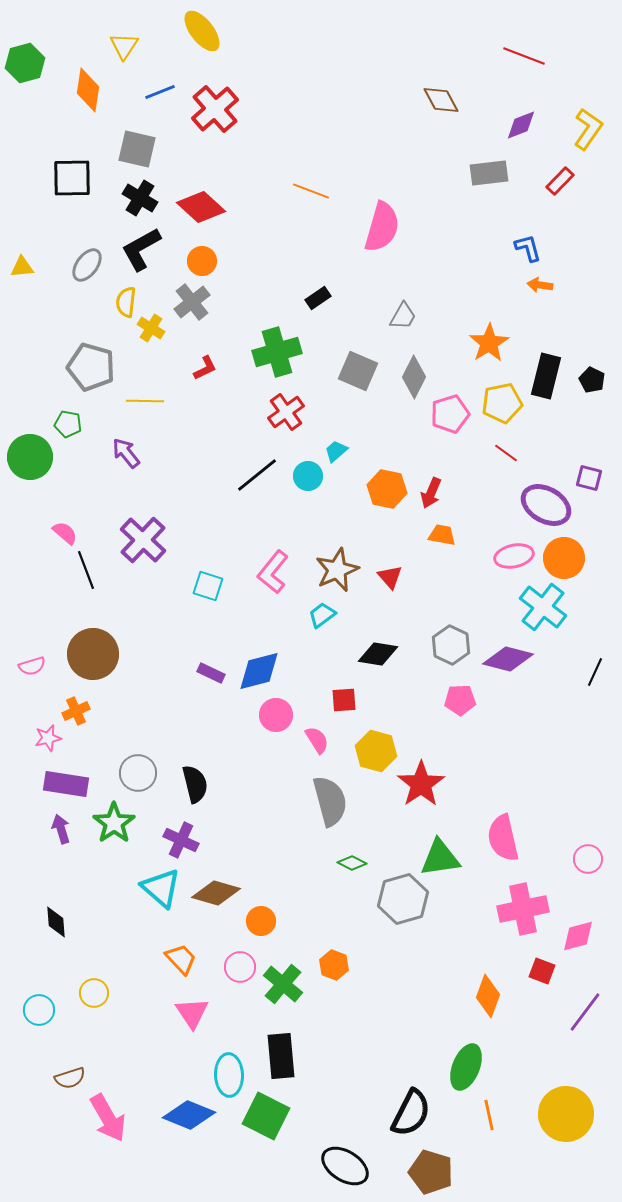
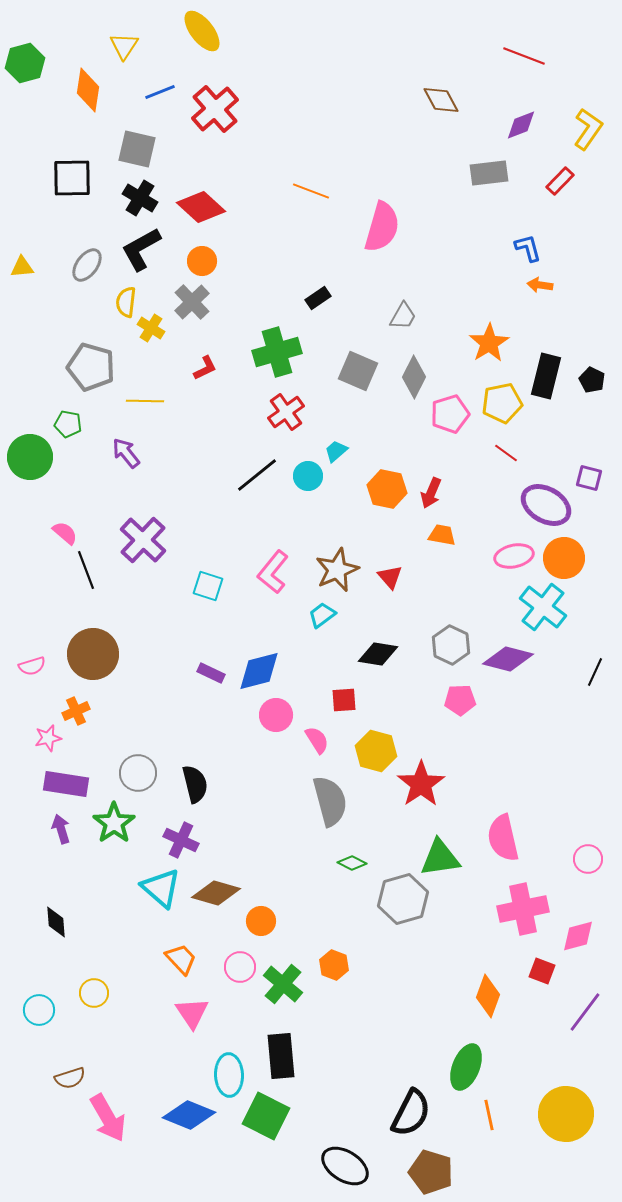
gray cross at (192, 302): rotated 6 degrees counterclockwise
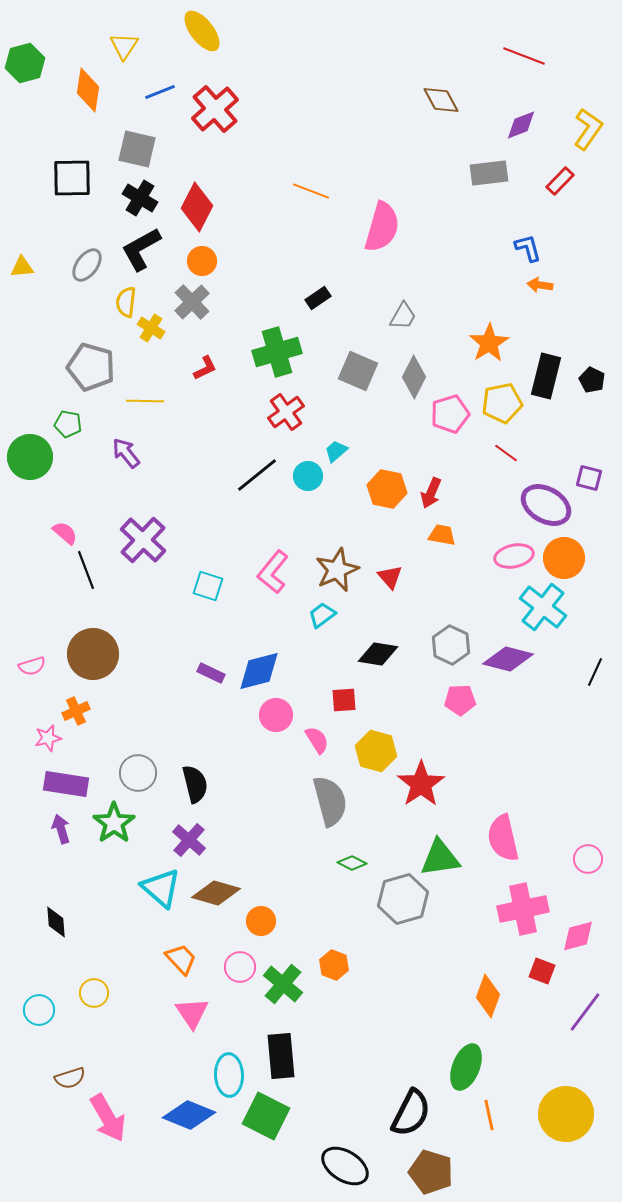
red diamond at (201, 207): moved 4 px left; rotated 75 degrees clockwise
purple cross at (181, 840): moved 8 px right; rotated 16 degrees clockwise
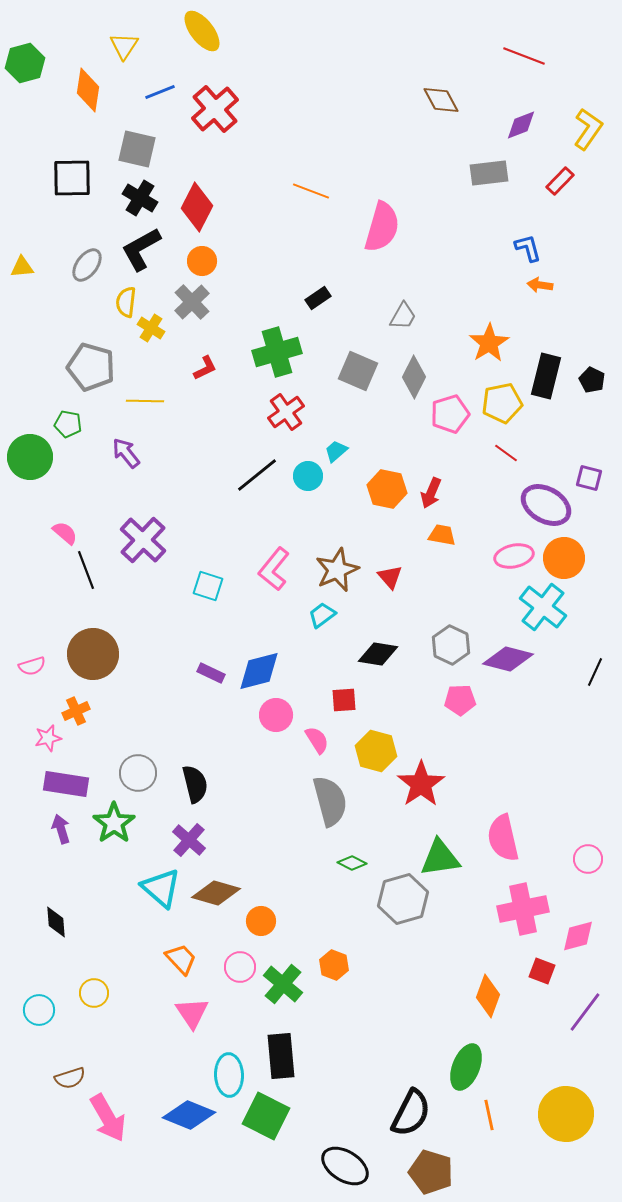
pink L-shape at (273, 572): moved 1 px right, 3 px up
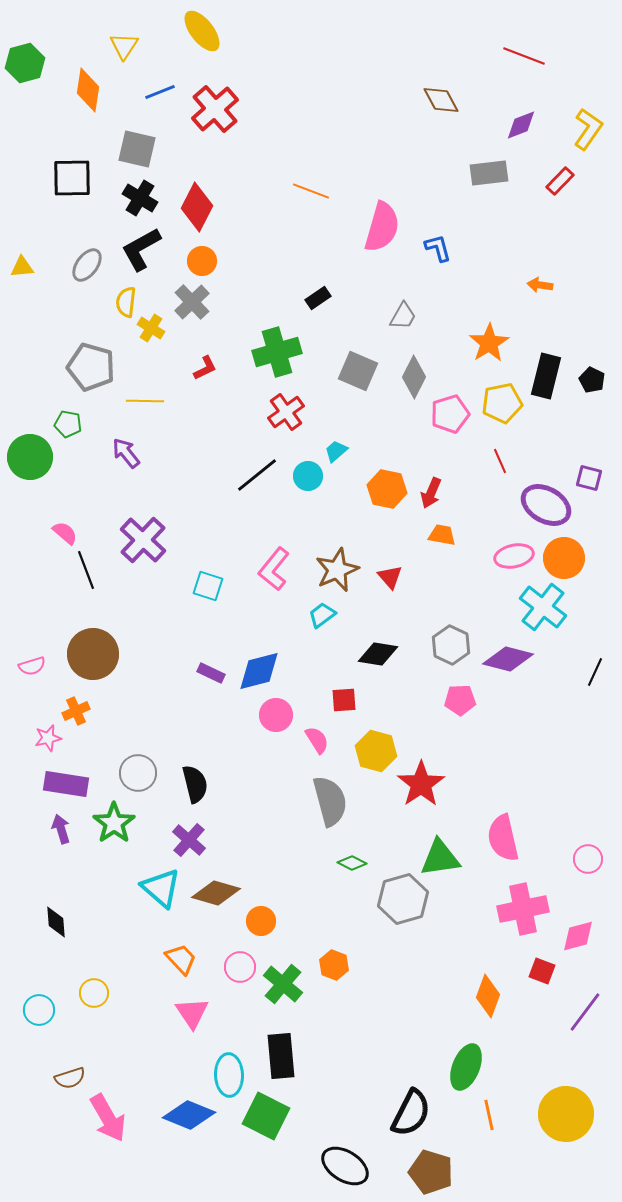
blue L-shape at (528, 248): moved 90 px left
red line at (506, 453): moved 6 px left, 8 px down; rotated 30 degrees clockwise
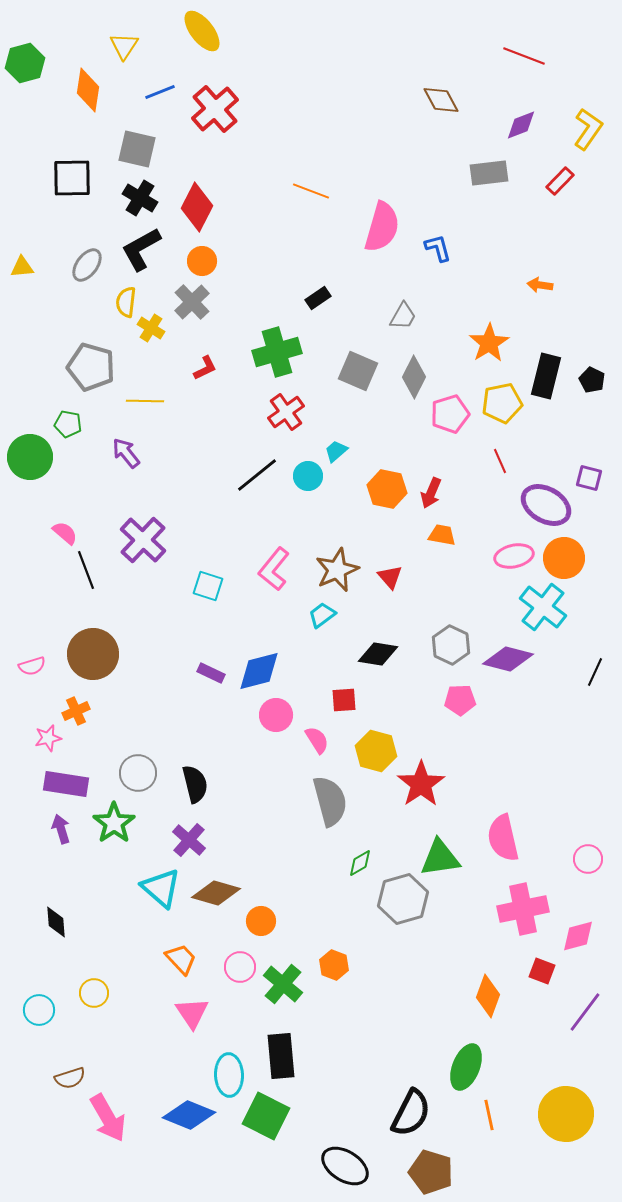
green diamond at (352, 863): moved 8 px right; rotated 56 degrees counterclockwise
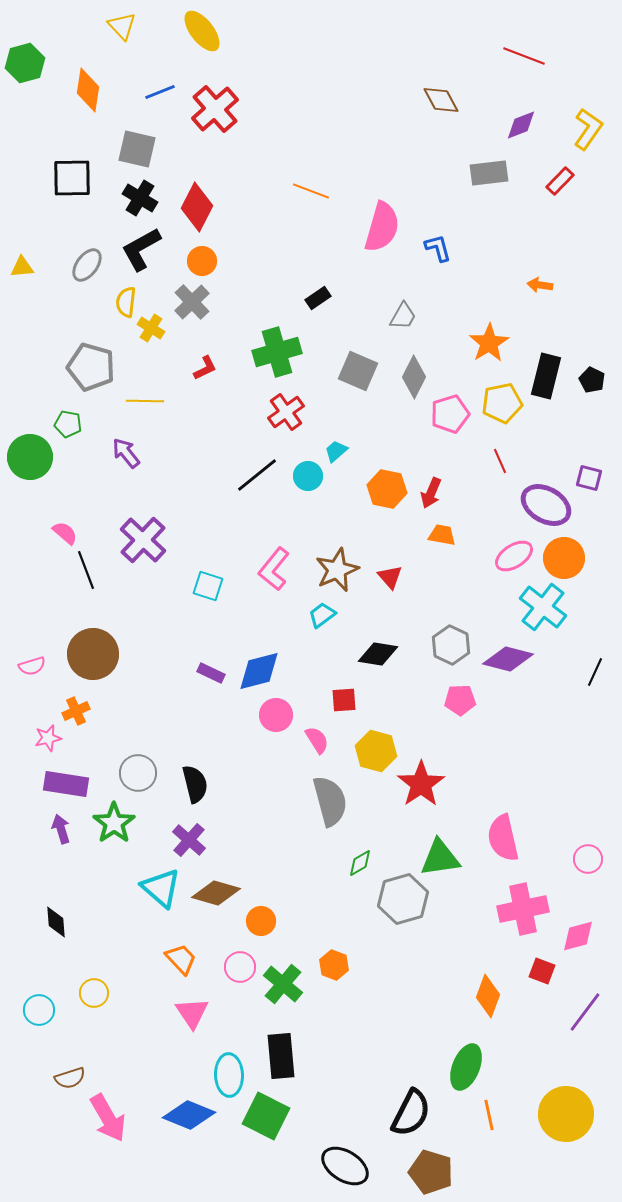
yellow triangle at (124, 46): moved 2 px left, 20 px up; rotated 16 degrees counterclockwise
pink ellipse at (514, 556): rotated 21 degrees counterclockwise
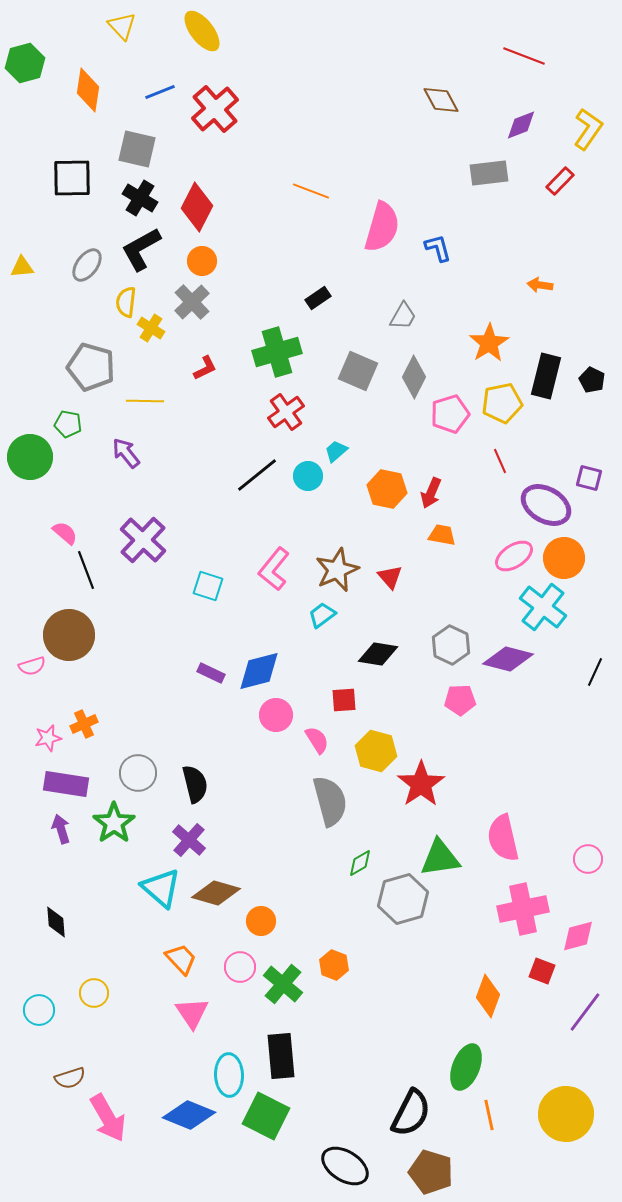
brown circle at (93, 654): moved 24 px left, 19 px up
orange cross at (76, 711): moved 8 px right, 13 px down
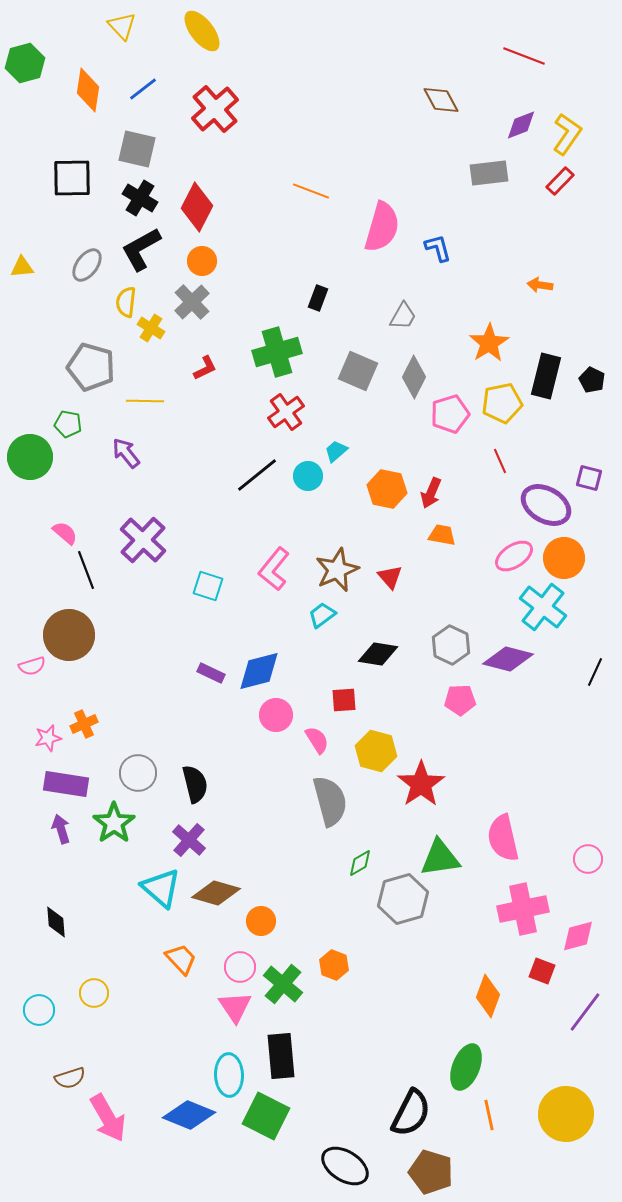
blue line at (160, 92): moved 17 px left, 3 px up; rotated 16 degrees counterclockwise
yellow L-shape at (588, 129): moved 21 px left, 5 px down
black rectangle at (318, 298): rotated 35 degrees counterclockwise
pink triangle at (192, 1013): moved 43 px right, 6 px up
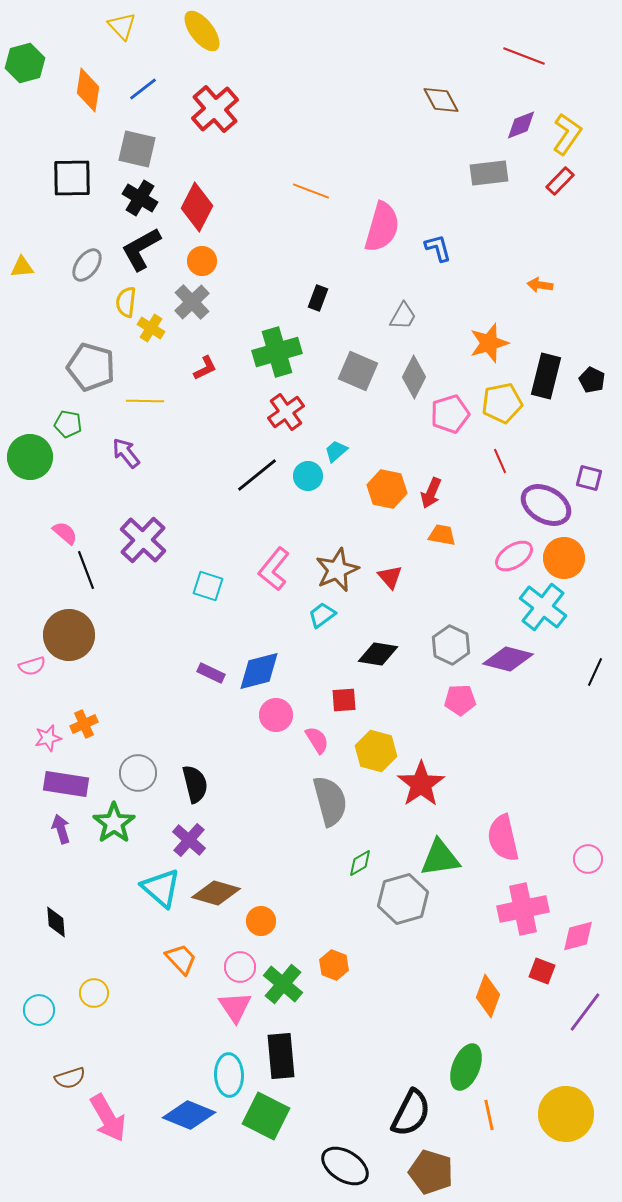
orange star at (489, 343): rotated 15 degrees clockwise
